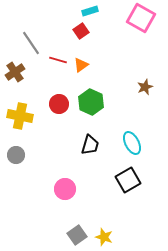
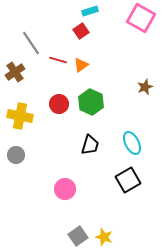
gray square: moved 1 px right, 1 px down
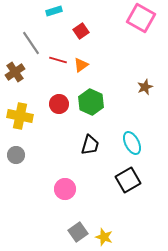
cyan rectangle: moved 36 px left
gray square: moved 4 px up
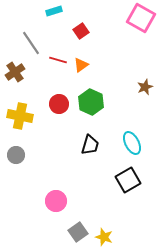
pink circle: moved 9 px left, 12 px down
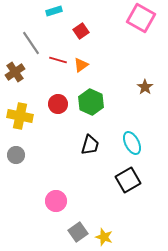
brown star: rotated 14 degrees counterclockwise
red circle: moved 1 px left
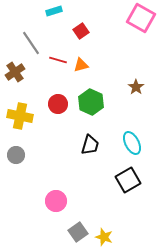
orange triangle: rotated 21 degrees clockwise
brown star: moved 9 px left
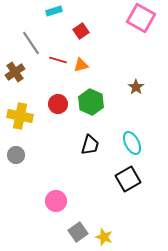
black square: moved 1 px up
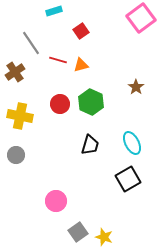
pink square: rotated 24 degrees clockwise
red circle: moved 2 px right
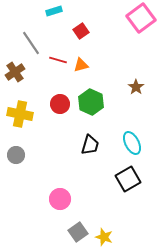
yellow cross: moved 2 px up
pink circle: moved 4 px right, 2 px up
